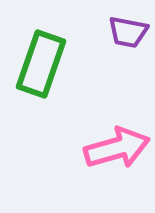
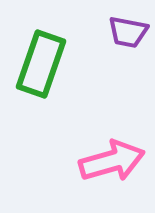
pink arrow: moved 5 px left, 13 px down
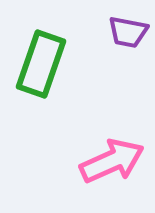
pink arrow: rotated 8 degrees counterclockwise
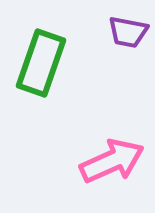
green rectangle: moved 1 px up
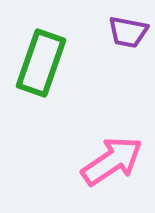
pink arrow: rotated 10 degrees counterclockwise
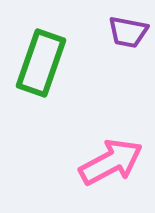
pink arrow: moved 1 px left, 1 px down; rotated 6 degrees clockwise
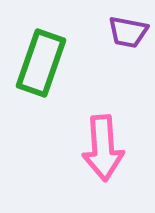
pink arrow: moved 8 px left, 14 px up; rotated 114 degrees clockwise
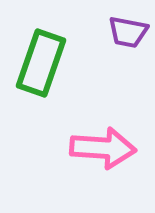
pink arrow: rotated 82 degrees counterclockwise
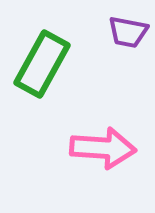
green rectangle: moved 1 px right, 1 px down; rotated 10 degrees clockwise
